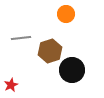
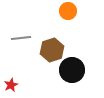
orange circle: moved 2 px right, 3 px up
brown hexagon: moved 2 px right, 1 px up
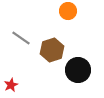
gray line: rotated 42 degrees clockwise
black circle: moved 6 px right
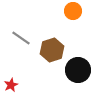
orange circle: moved 5 px right
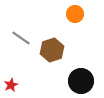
orange circle: moved 2 px right, 3 px down
black circle: moved 3 px right, 11 px down
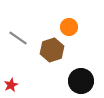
orange circle: moved 6 px left, 13 px down
gray line: moved 3 px left
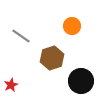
orange circle: moved 3 px right, 1 px up
gray line: moved 3 px right, 2 px up
brown hexagon: moved 8 px down
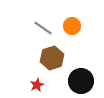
gray line: moved 22 px right, 8 px up
red star: moved 26 px right
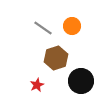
brown hexagon: moved 4 px right
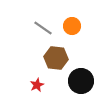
brown hexagon: rotated 25 degrees clockwise
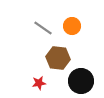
brown hexagon: moved 2 px right
red star: moved 2 px right, 2 px up; rotated 16 degrees clockwise
